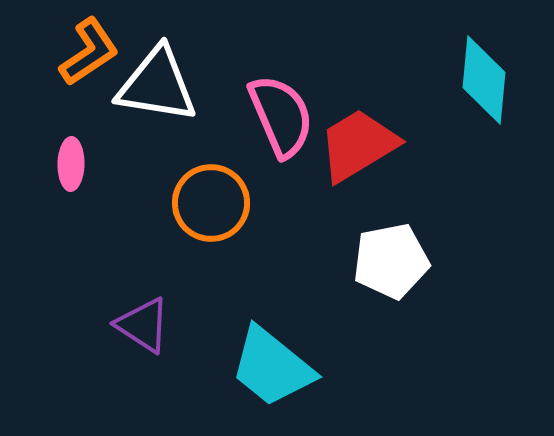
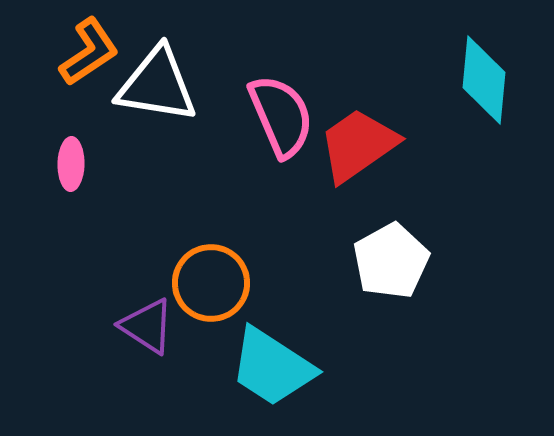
red trapezoid: rotated 4 degrees counterclockwise
orange circle: moved 80 px down
white pentagon: rotated 18 degrees counterclockwise
purple triangle: moved 4 px right, 1 px down
cyan trapezoid: rotated 6 degrees counterclockwise
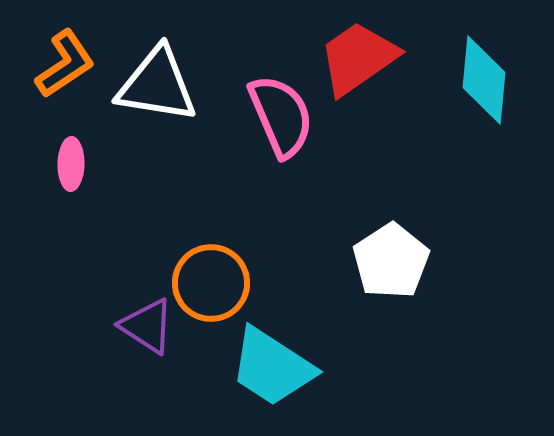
orange L-shape: moved 24 px left, 12 px down
red trapezoid: moved 87 px up
white pentagon: rotated 4 degrees counterclockwise
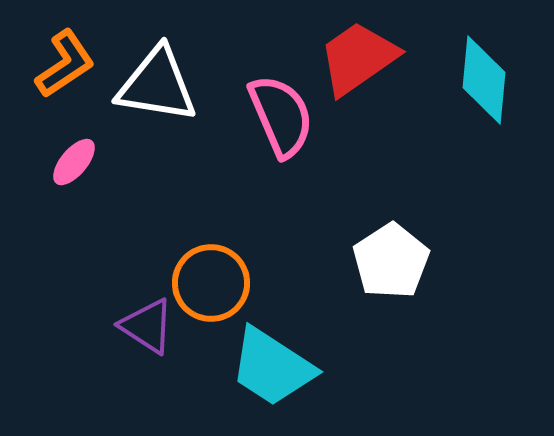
pink ellipse: moved 3 px right, 2 px up; rotated 39 degrees clockwise
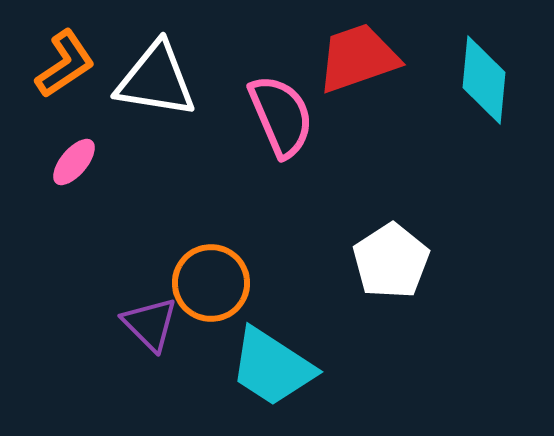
red trapezoid: rotated 16 degrees clockwise
white triangle: moved 1 px left, 5 px up
purple triangle: moved 3 px right, 2 px up; rotated 12 degrees clockwise
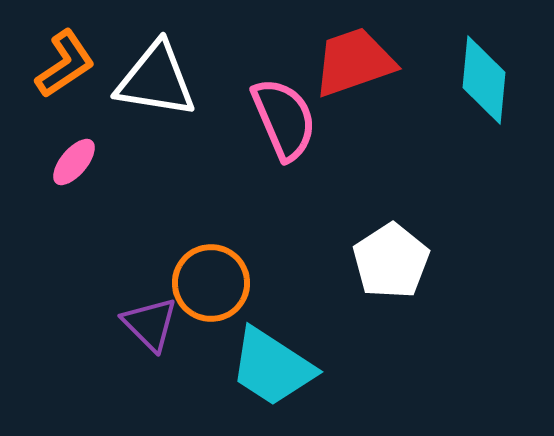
red trapezoid: moved 4 px left, 4 px down
pink semicircle: moved 3 px right, 3 px down
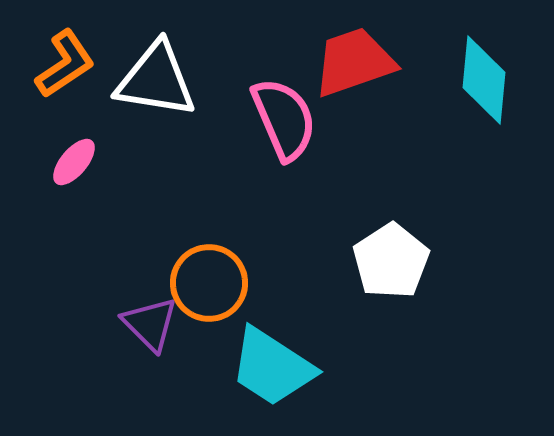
orange circle: moved 2 px left
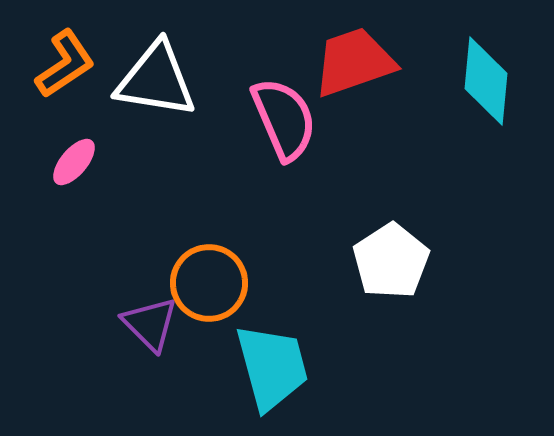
cyan diamond: moved 2 px right, 1 px down
cyan trapezoid: rotated 138 degrees counterclockwise
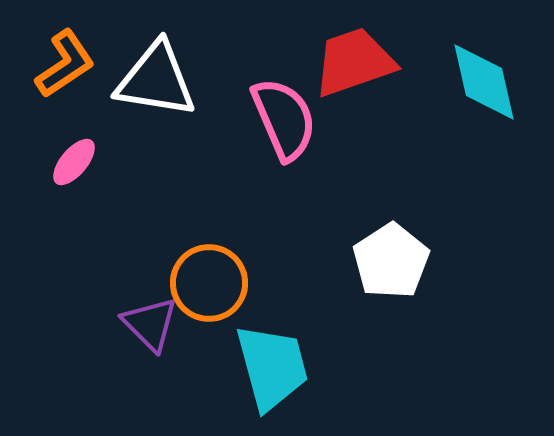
cyan diamond: moved 2 px left, 1 px down; rotated 18 degrees counterclockwise
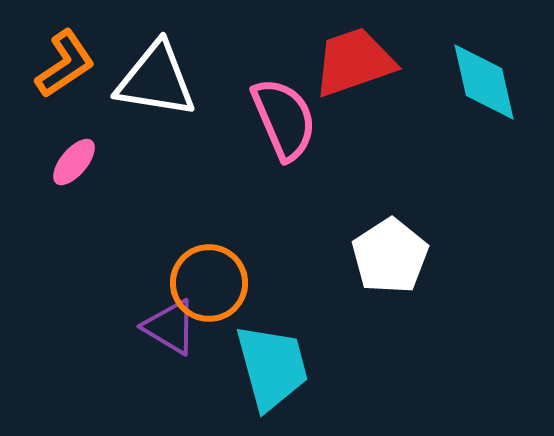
white pentagon: moved 1 px left, 5 px up
purple triangle: moved 20 px right, 3 px down; rotated 14 degrees counterclockwise
